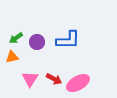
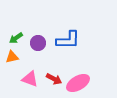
purple circle: moved 1 px right, 1 px down
pink triangle: rotated 42 degrees counterclockwise
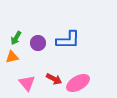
green arrow: rotated 24 degrees counterclockwise
pink triangle: moved 3 px left, 4 px down; rotated 30 degrees clockwise
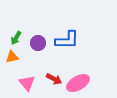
blue L-shape: moved 1 px left
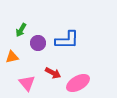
green arrow: moved 5 px right, 8 px up
red arrow: moved 1 px left, 6 px up
